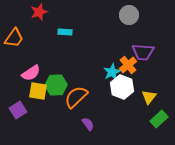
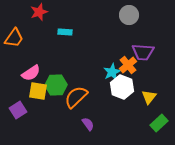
green rectangle: moved 4 px down
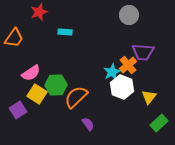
yellow square: moved 1 px left, 3 px down; rotated 24 degrees clockwise
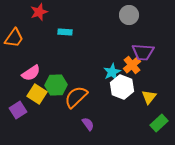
orange cross: moved 4 px right
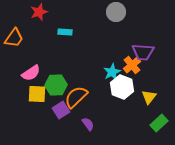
gray circle: moved 13 px left, 3 px up
yellow square: rotated 30 degrees counterclockwise
purple square: moved 43 px right
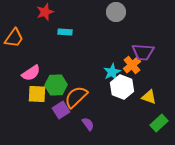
red star: moved 6 px right
yellow triangle: rotated 49 degrees counterclockwise
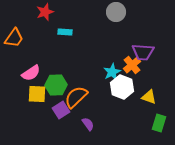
green rectangle: rotated 30 degrees counterclockwise
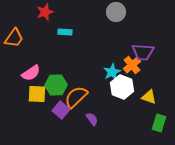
purple square: rotated 18 degrees counterclockwise
purple semicircle: moved 4 px right, 5 px up
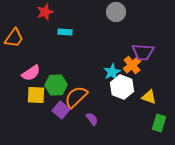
yellow square: moved 1 px left, 1 px down
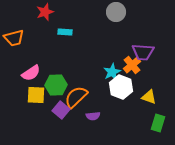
orange trapezoid: rotated 40 degrees clockwise
white hexagon: moved 1 px left
purple semicircle: moved 1 px right, 3 px up; rotated 120 degrees clockwise
green rectangle: moved 1 px left
